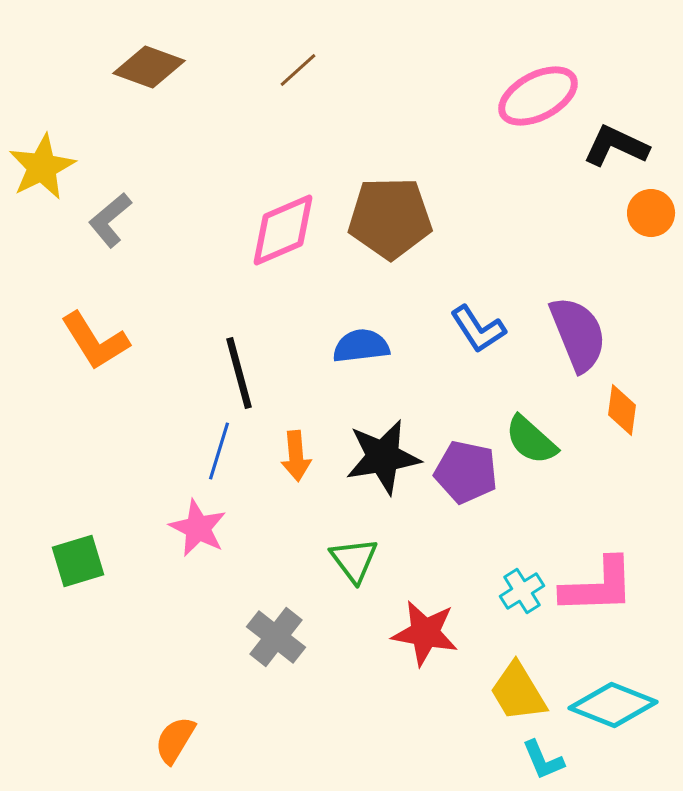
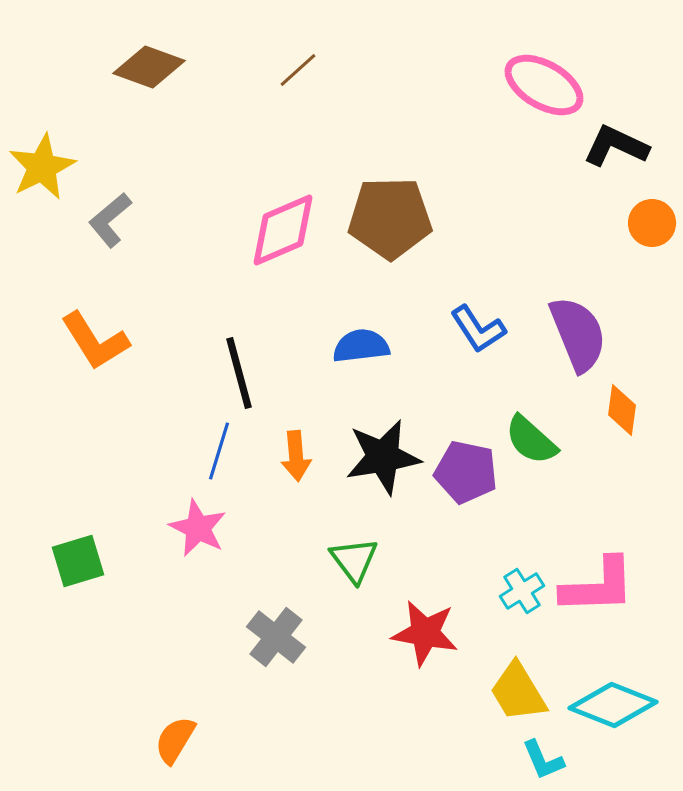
pink ellipse: moved 6 px right, 11 px up; rotated 58 degrees clockwise
orange circle: moved 1 px right, 10 px down
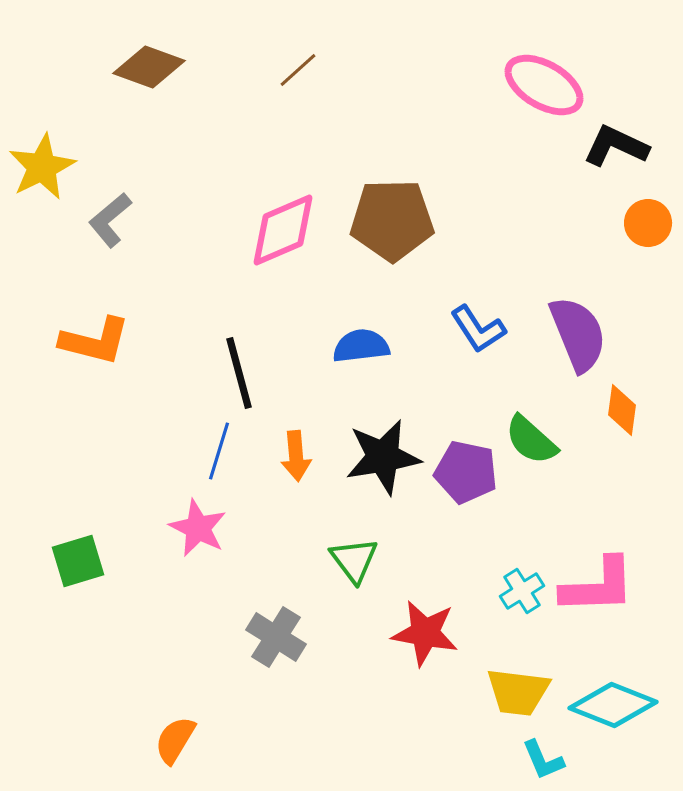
brown pentagon: moved 2 px right, 2 px down
orange circle: moved 4 px left
orange L-shape: rotated 44 degrees counterclockwise
gray cross: rotated 6 degrees counterclockwise
yellow trapezoid: rotated 52 degrees counterclockwise
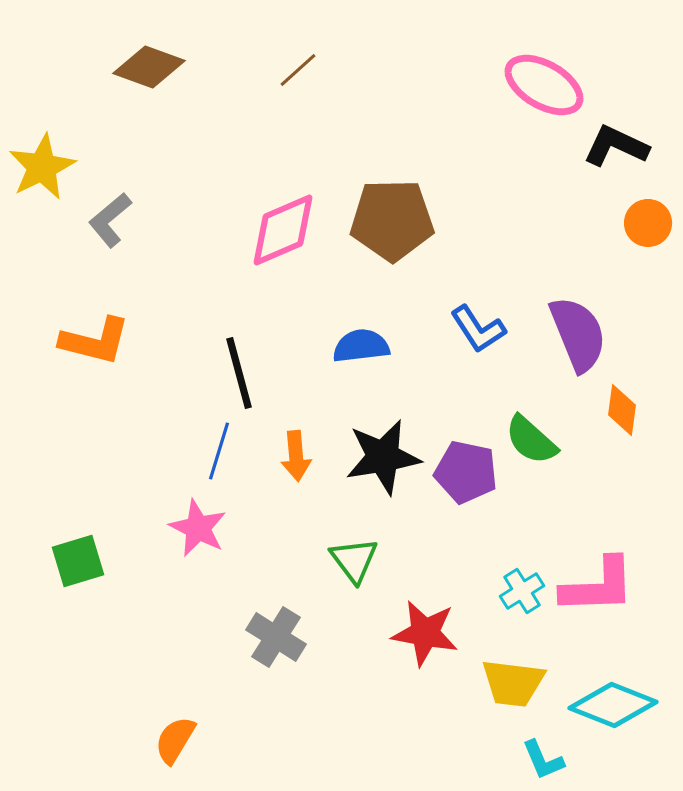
yellow trapezoid: moved 5 px left, 9 px up
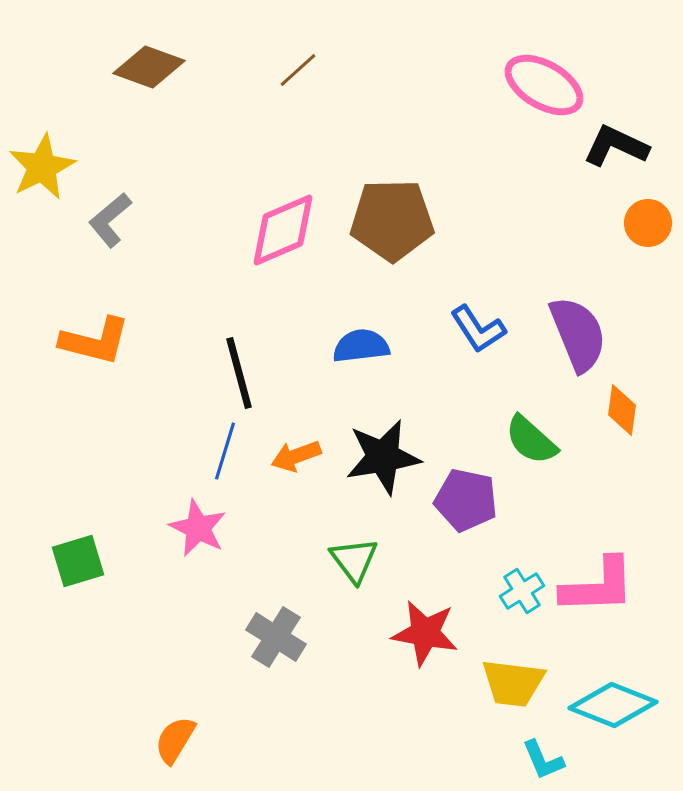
blue line: moved 6 px right
orange arrow: rotated 75 degrees clockwise
purple pentagon: moved 28 px down
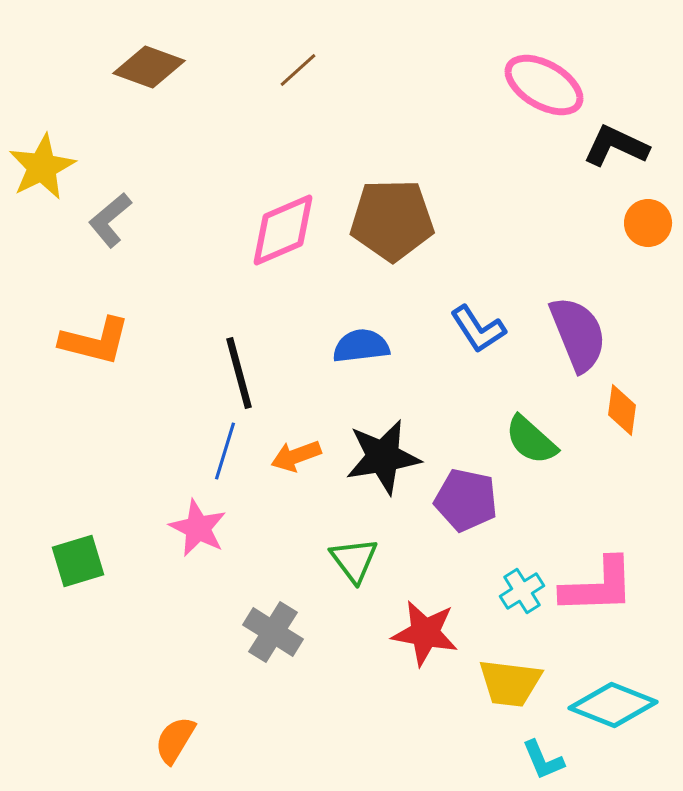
gray cross: moved 3 px left, 5 px up
yellow trapezoid: moved 3 px left
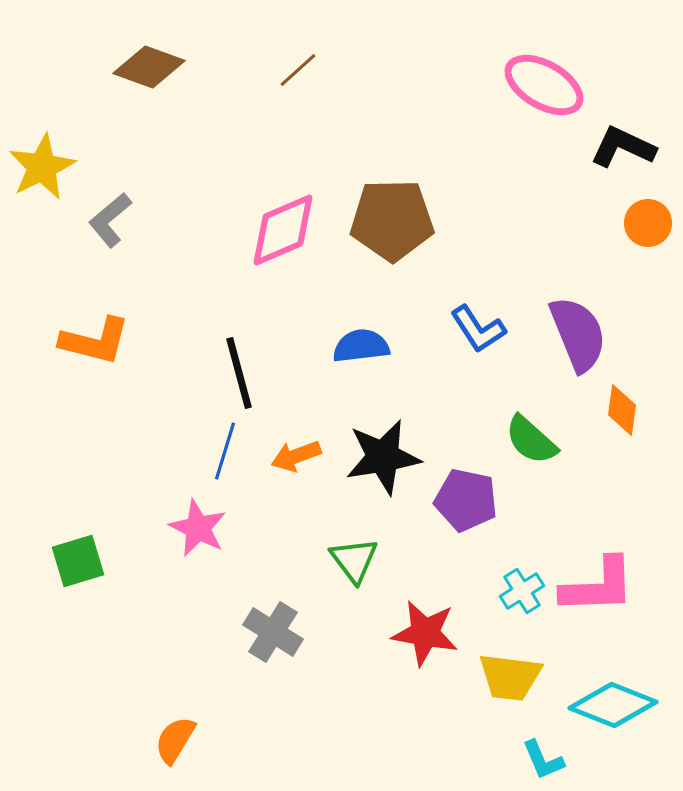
black L-shape: moved 7 px right, 1 px down
yellow trapezoid: moved 6 px up
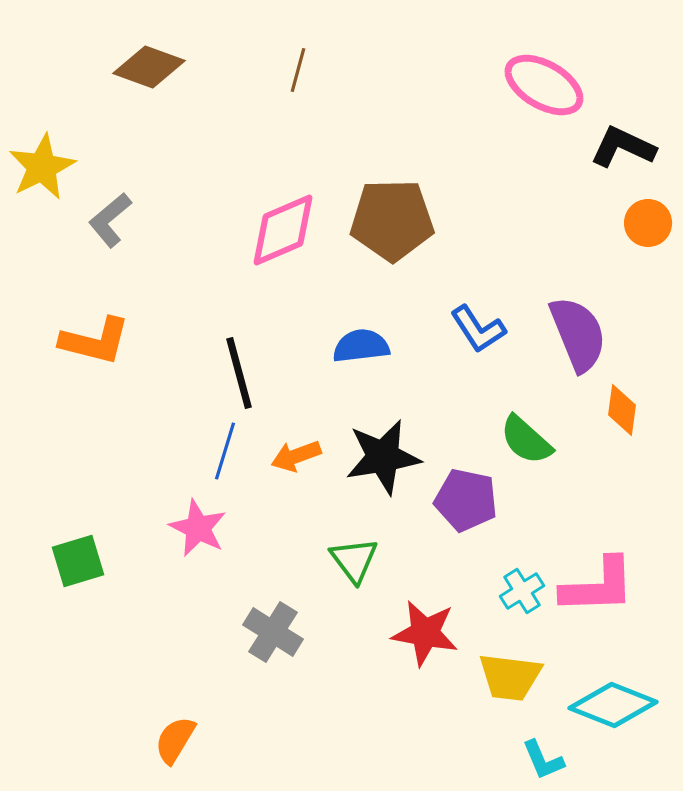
brown line: rotated 33 degrees counterclockwise
green semicircle: moved 5 px left
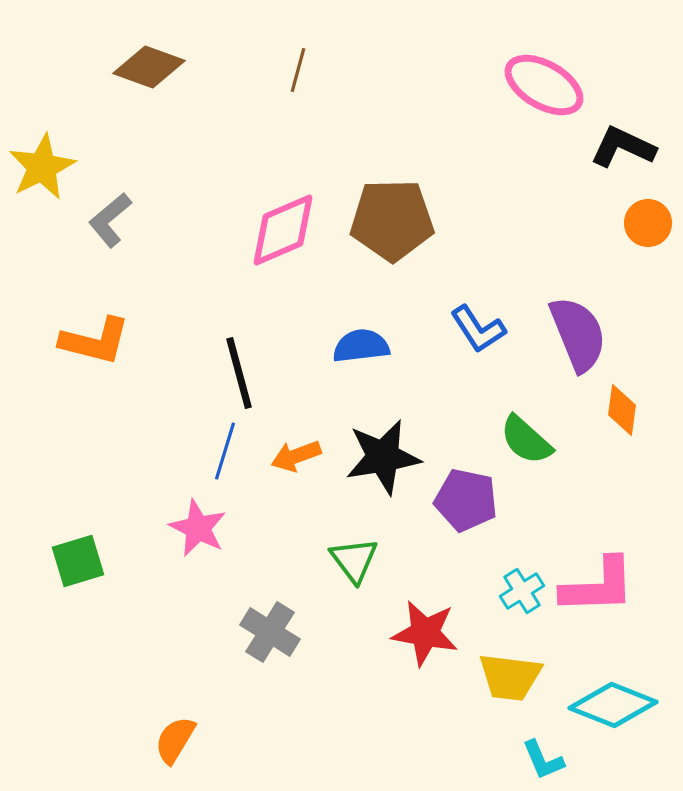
gray cross: moved 3 px left
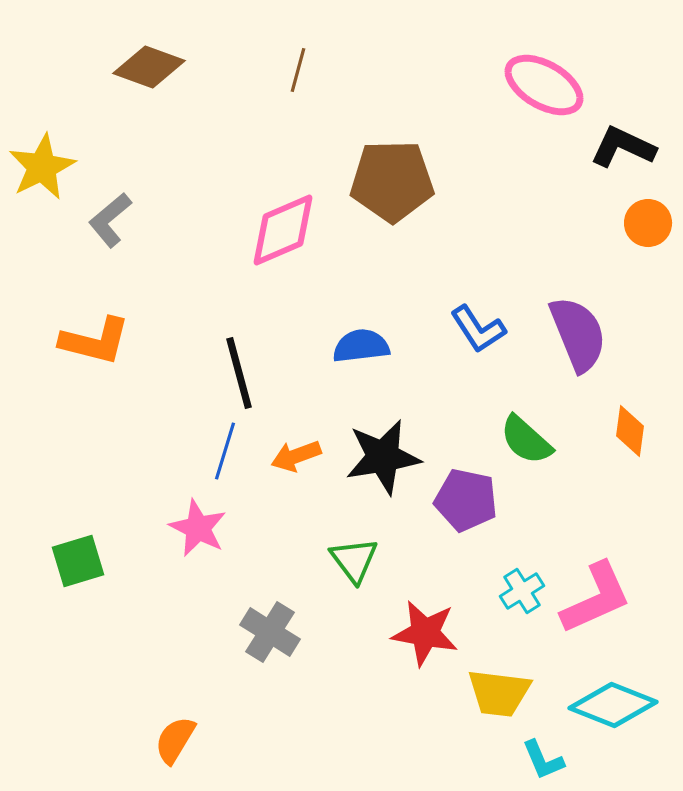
brown pentagon: moved 39 px up
orange diamond: moved 8 px right, 21 px down
pink L-shape: moved 2 px left, 12 px down; rotated 22 degrees counterclockwise
yellow trapezoid: moved 11 px left, 16 px down
